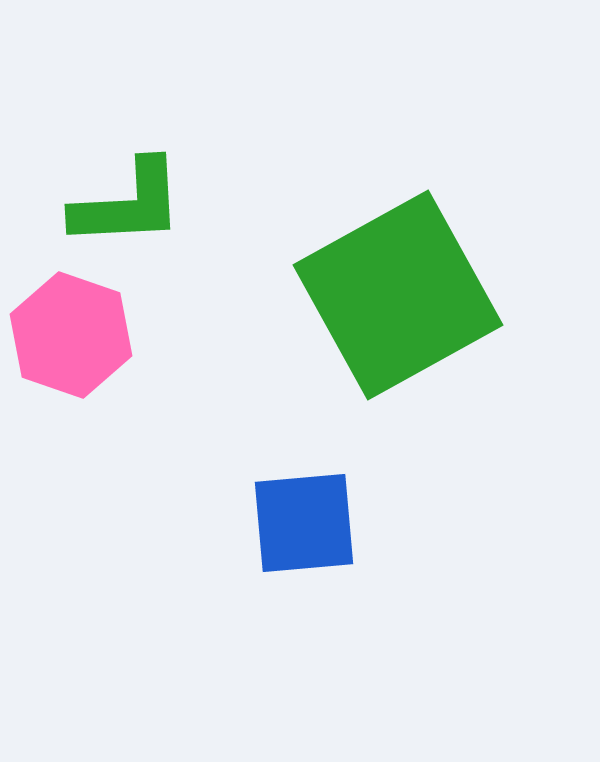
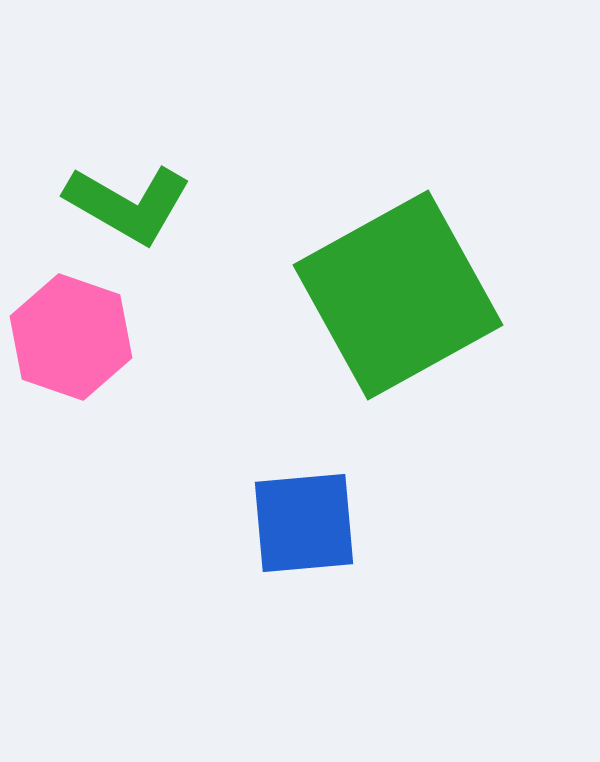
green L-shape: rotated 33 degrees clockwise
pink hexagon: moved 2 px down
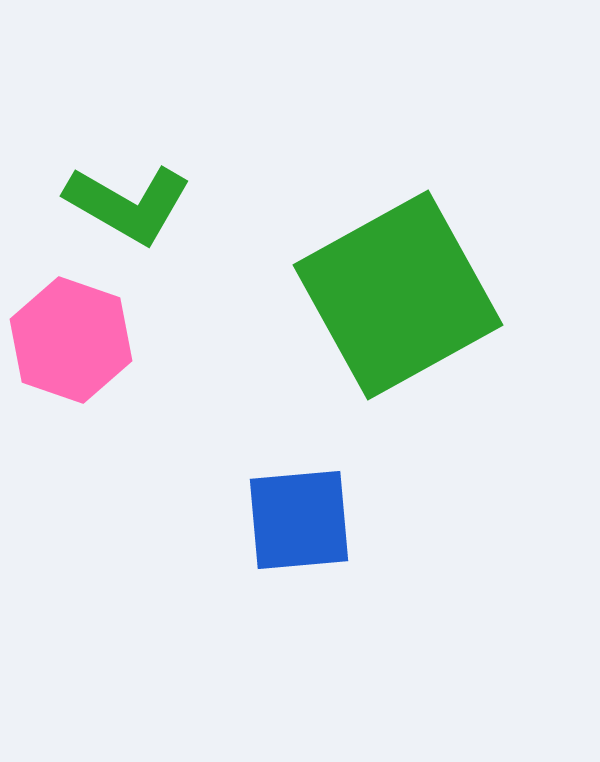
pink hexagon: moved 3 px down
blue square: moved 5 px left, 3 px up
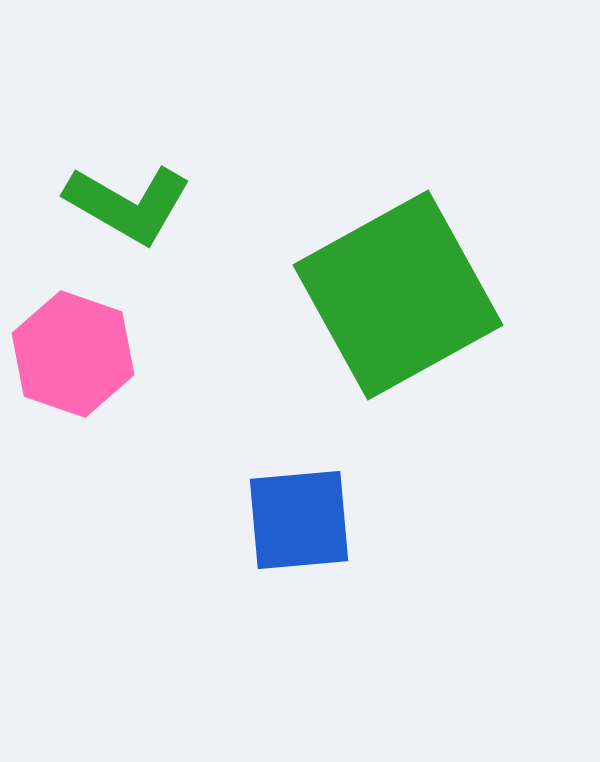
pink hexagon: moved 2 px right, 14 px down
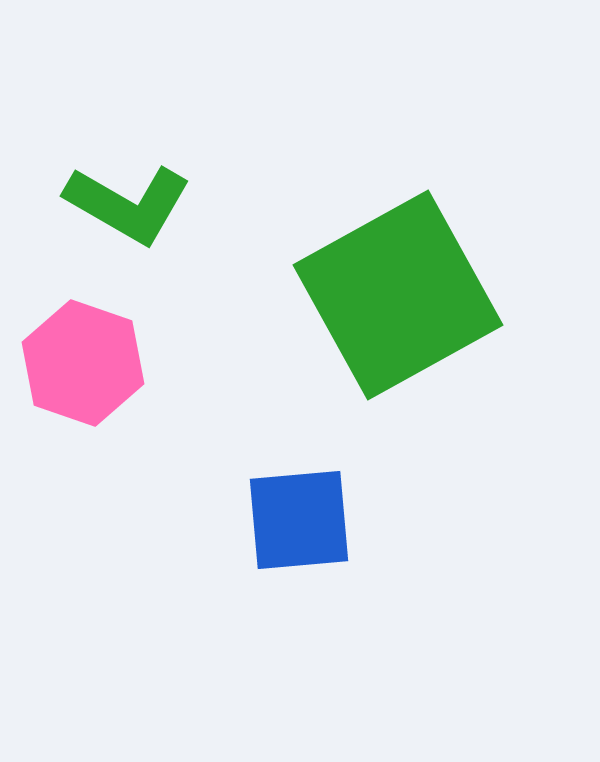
pink hexagon: moved 10 px right, 9 px down
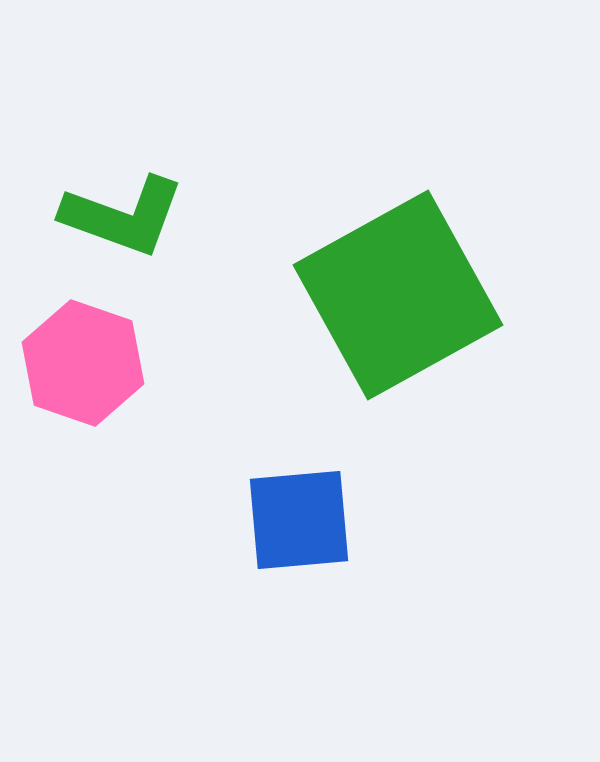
green L-shape: moved 5 px left, 12 px down; rotated 10 degrees counterclockwise
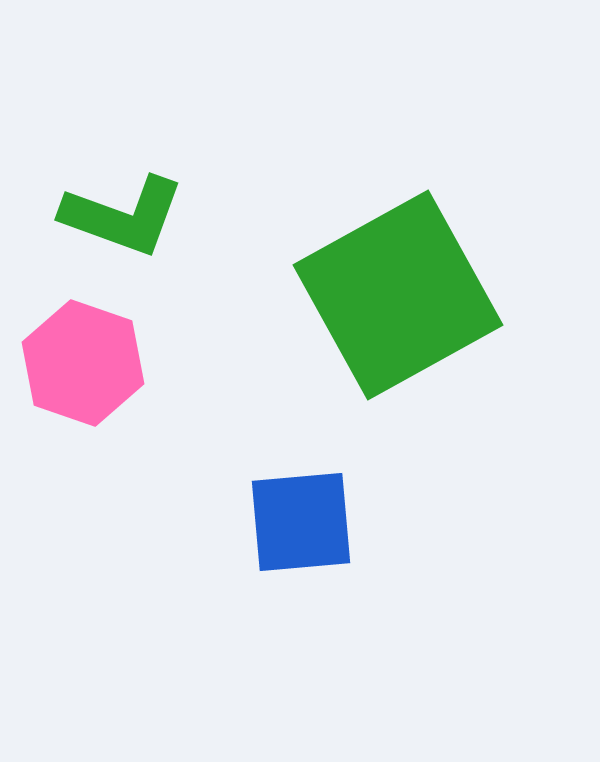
blue square: moved 2 px right, 2 px down
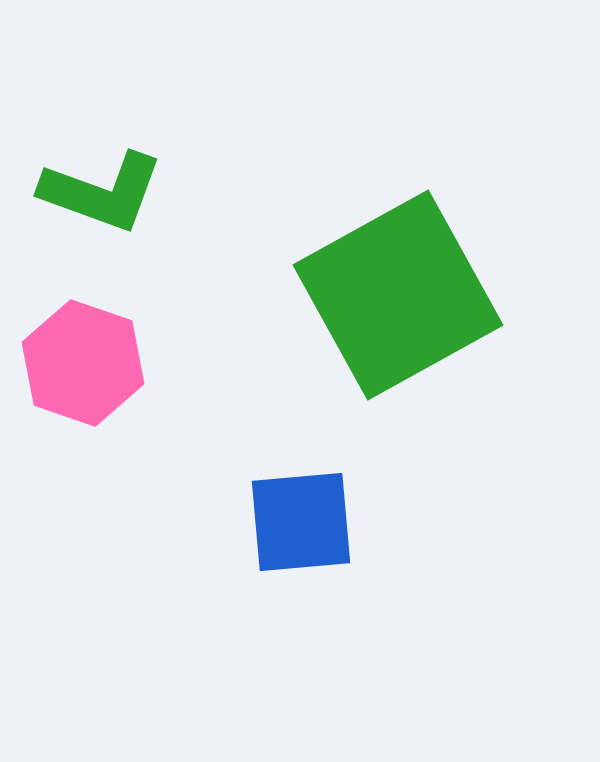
green L-shape: moved 21 px left, 24 px up
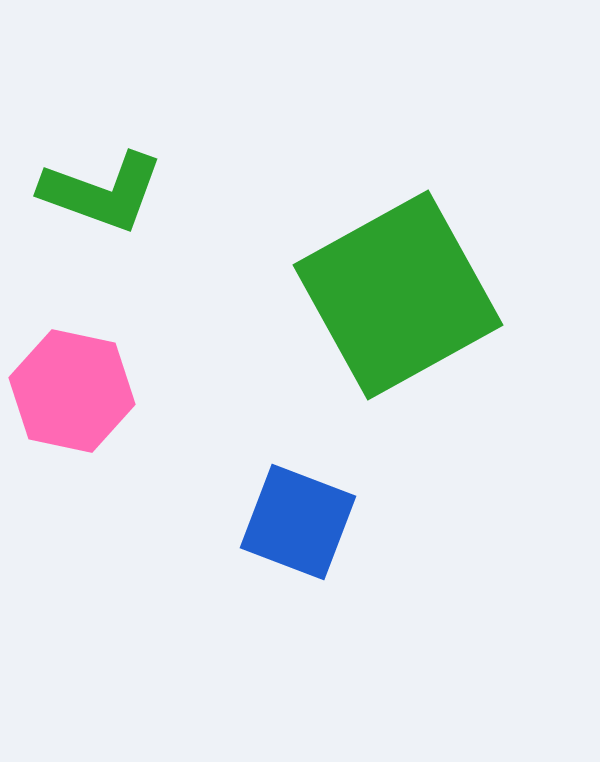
pink hexagon: moved 11 px left, 28 px down; rotated 7 degrees counterclockwise
blue square: moved 3 px left; rotated 26 degrees clockwise
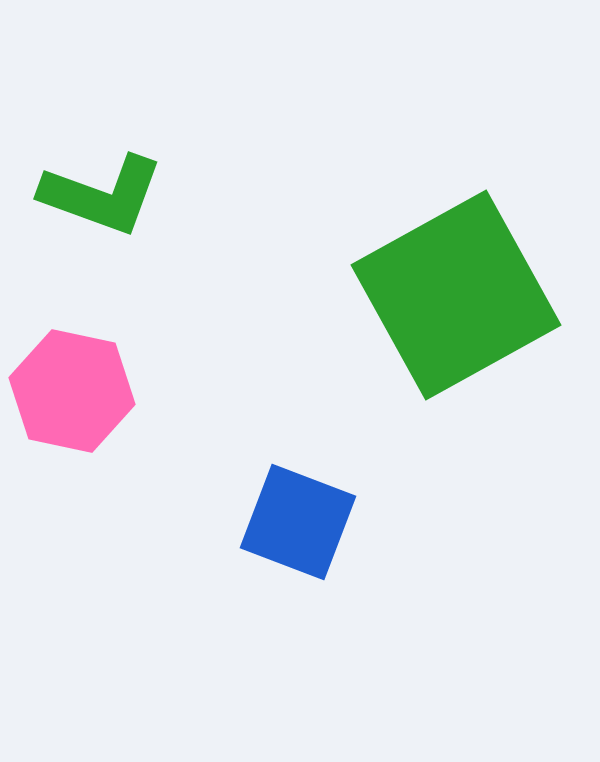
green L-shape: moved 3 px down
green square: moved 58 px right
